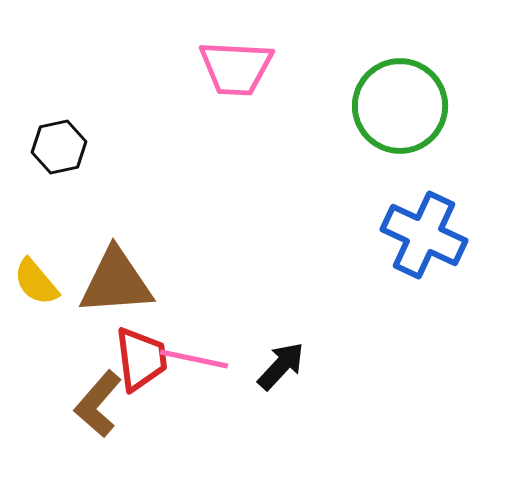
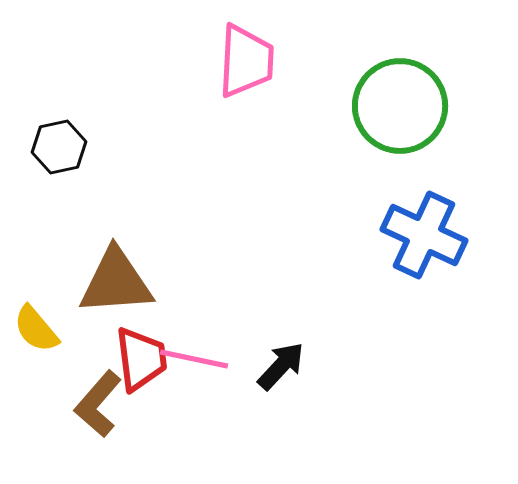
pink trapezoid: moved 10 px right, 7 px up; rotated 90 degrees counterclockwise
yellow semicircle: moved 47 px down
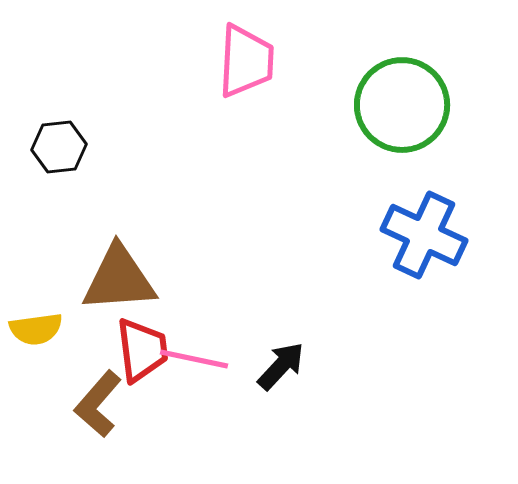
green circle: moved 2 px right, 1 px up
black hexagon: rotated 6 degrees clockwise
brown triangle: moved 3 px right, 3 px up
yellow semicircle: rotated 58 degrees counterclockwise
red trapezoid: moved 1 px right, 9 px up
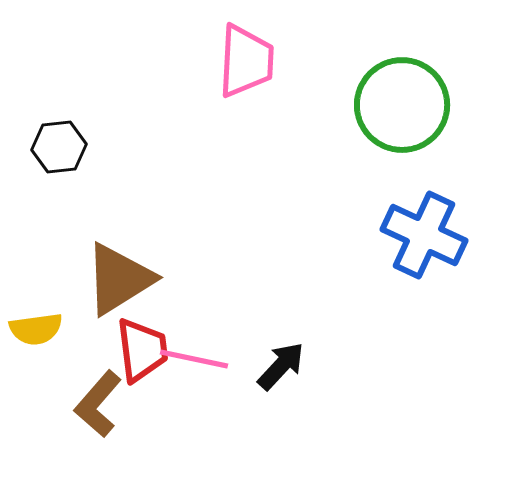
brown triangle: rotated 28 degrees counterclockwise
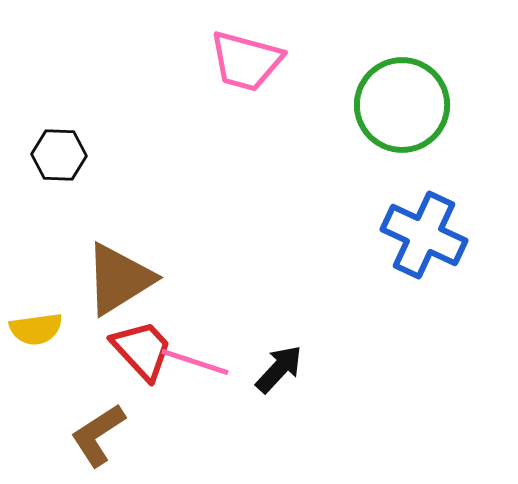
pink trapezoid: rotated 102 degrees clockwise
black hexagon: moved 8 px down; rotated 8 degrees clockwise
red trapezoid: rotated 36 degrees counterclockwise
pink line: moved 1 px right, 3 px down; rotated 6 degrees clockwise
black arrow: moved 2 px left, 3 px down
brown L-shape: moved 31 px down; rotated 16 degrees clockwise
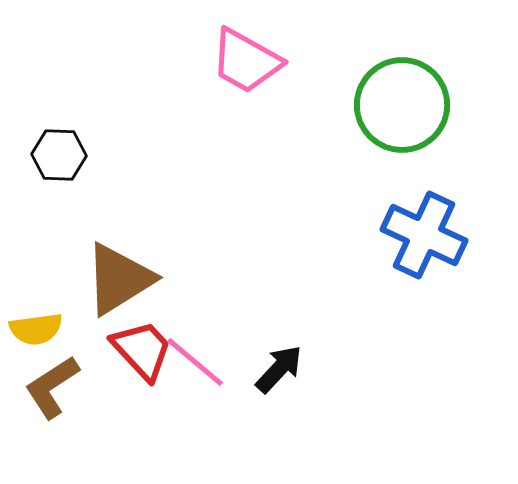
pink trapezoid: rotated 14 degrees clockwise
pink line: rotated 22 degrees clockwise
brown L-shape: moved 46 px left, 48 px up
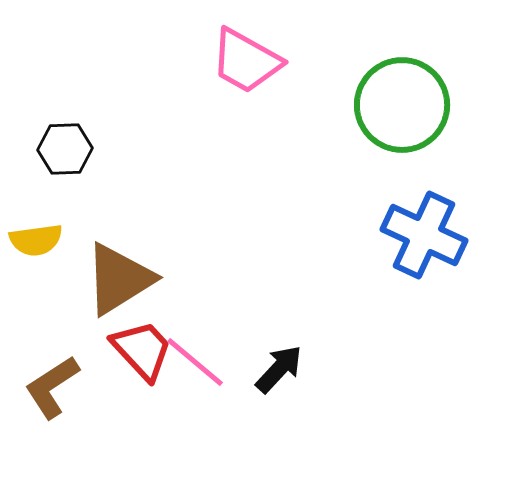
black hexagon: moved 6 px right, 6 px up; rotated 4 degrees counterclockwise
yellow semicircle: moved 89 px up
